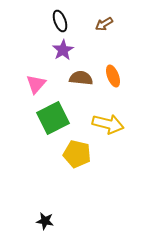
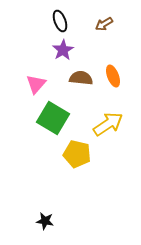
green square: rotated 32 degrees counterclockwise
yellow arrow: rotated 48 degrees counterclockwise
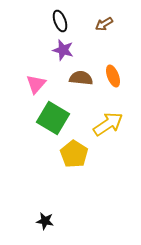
purple star: rotated 25 degrees counterclockwise
yellow pentagon: moved 3 px left; rotated 20 degrees clockwise
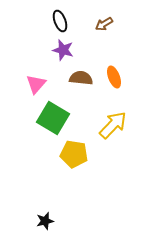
orange ellipse: moved 1 px right, 1 px down
yellow arrow: moved 5 px right, 1 px down; rotated 12 degrees counterclockwise
yellow pentagon: rotated 24 degrees counterclockwise
black star: rotated 24 degrees counterclockwise
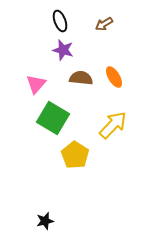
orange ellipse: rotated 10 degrees counterclockwise
yellow pentagon: moved 1 px right, 1 px down; rotated 24 degrees clockwise
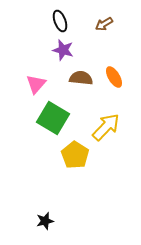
yellow arrow: moved 7 px left, 2 px down
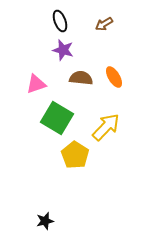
pink triangle: rotated 30 degrees clockwise
green square: moved 4 px right
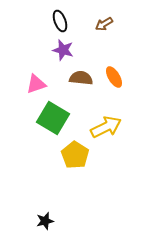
green square: moved 4 px left
yellow arrow: rotated 20 degrees clockwise
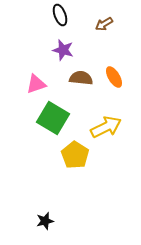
black ellipse: moved 6 px up
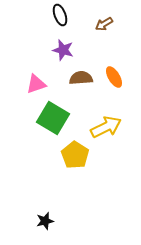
brown semicircle: rotated 10 degrees counterclockwise
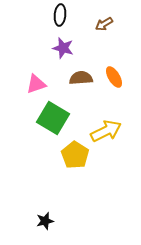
black ellipse: rotated 25 degrees clockwise
purple star: moved 2 px up
yellow arrow: moved 4 px down
